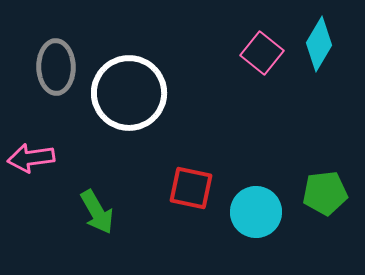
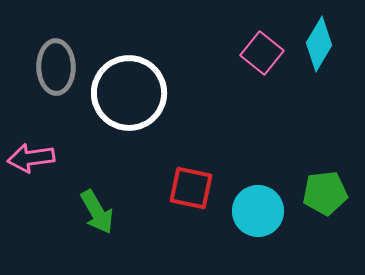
cyan circle: moved 2 px right, 1 px up
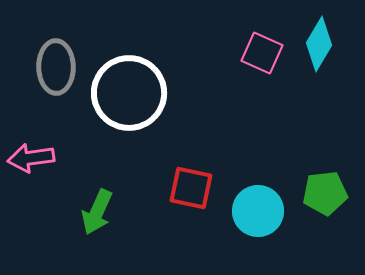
pink square: rotated 15 degrees counterclockwise
green arrow: rotated 54 degrees clockwise
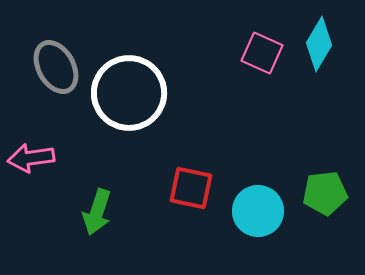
gray ellipse: rotated 28 degrees counterclockwise
green arrow: rotated 6 degrees counterclockwise
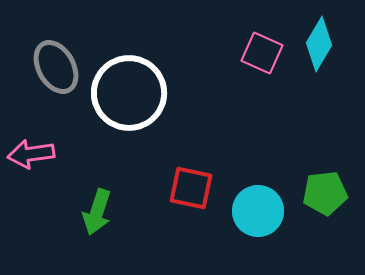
pink arrow: moved 4 px up
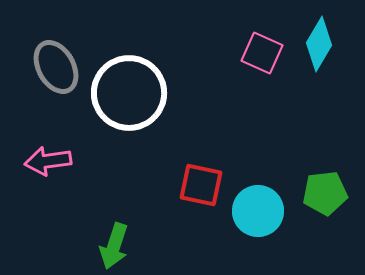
pink arrow: moved 17 px right, 7 px down
red square: moved 10 px right, 3 px up
green arrow: moved 17 px right, 34 px down
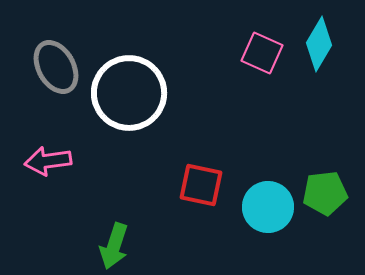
cyan circle: moved 10 px right, 4 px up
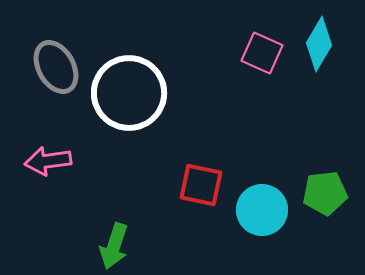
cyan circle: moved 6 px left, 3 px down
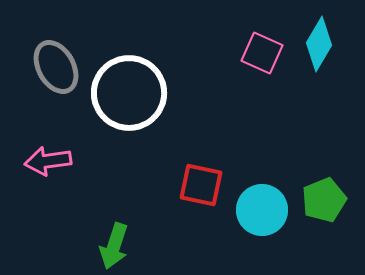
green pentagon: moved 1 px left, 7 px down; rotated 15 degrees counterclockwise
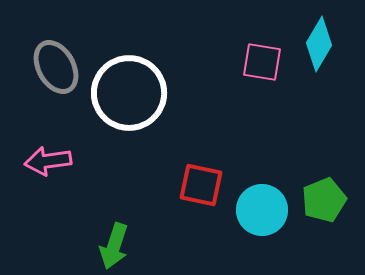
pink square: moved 9 px down; rotated 15 degrees counterclockwise
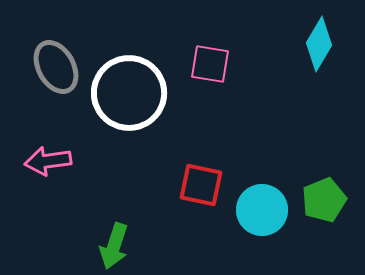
pink square: moved 52 px left, 2 px down
